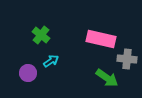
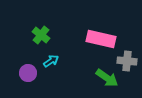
gray cross: moved 2 px down
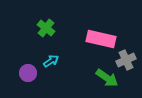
green cross: moved 5 px right, 7 px up
gray cross: moved 1 px left, 1 px up; rotated 30 degrees counterclockwise
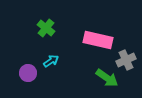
pink rectangle: moved 3 px left, 1 px down
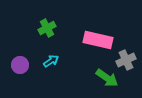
green cross: moved 1 px right; rotated 24 degrees clockwise
purple circle: moved 8 px left, 8 px up
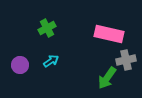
pink rectangle: moved 11 px right, 6 px up
gray cross: rotated 12 degrees clockwise
green arrow: rotated 90 degrees clockwise
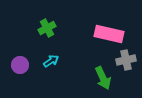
green arrow: moved 4 px left; rotated 60 degrees counterclockwise
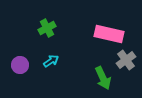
gray cross: rotated 24 degrees counterclockwise
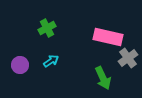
pink rectangle: moved 1 px left, 3 px down
gray cross: moved 2 px right, 2 px up
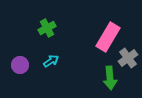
pink rectangle: rotated 72 degrees counterclockwise
green arrow: moved 7 px right; rotated 20 degrees clockwise
